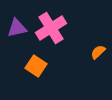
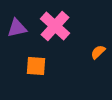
pink cross: moved 4 px right, 2 px up; rotated 16 degrees counterclockwise
orange square: rotated 30 degrees counterclockwise
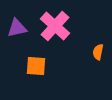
orange semicircle: rotated 35 degrees counterclockwise
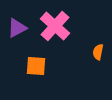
purple triangle: rotated 15 degrees counterclockwise
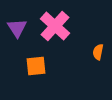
purple triangle: rotated 35 degrees counterclockwise
orange square: rotated 10 degrees counterclockwise
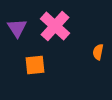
orange square: moved 1 px left, 1 px up
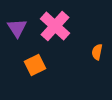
orange semicircle: moved 1 px left
orange square: rotated 20 degrees counterclockwise
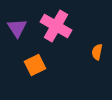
pink cross: moved 1 px right; rotated 12 degrees counterclockwise
